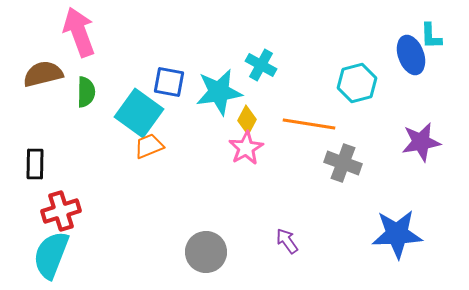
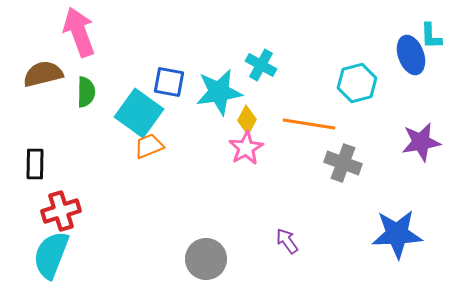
gray circle: moved 7 px down
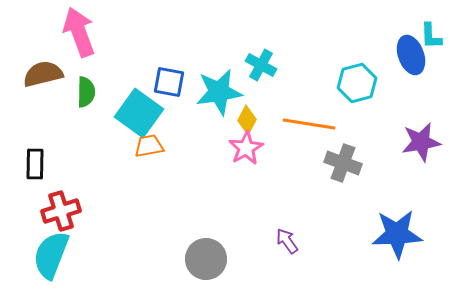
orange trapezoid: rotated 12 degrees clockwise
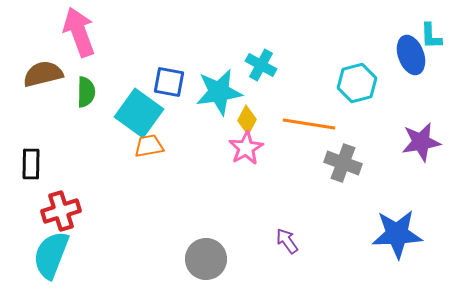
black rectangle: moved 4 px left
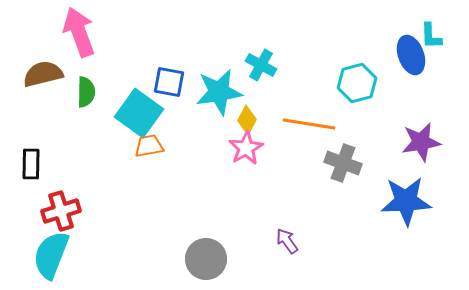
blue star: moved 9 px right, 33 px up
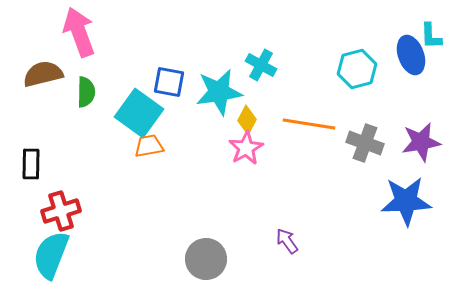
cyan hexagon: moved 14 px up
gray cross: moved 22 px right, 20 px up
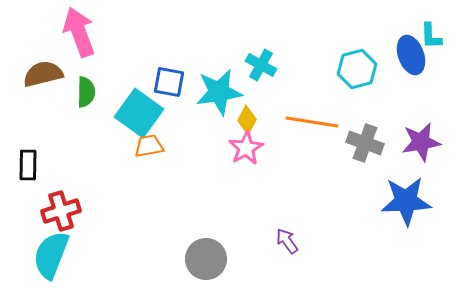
orange line: moved 3 px right, 2 px up
black rectangle: moved 3 px left, 1 px down
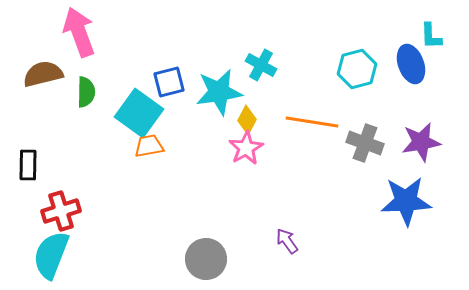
blue ellipse: moved 9 px down
blue square: rotated 24 degrees counterclockwise
